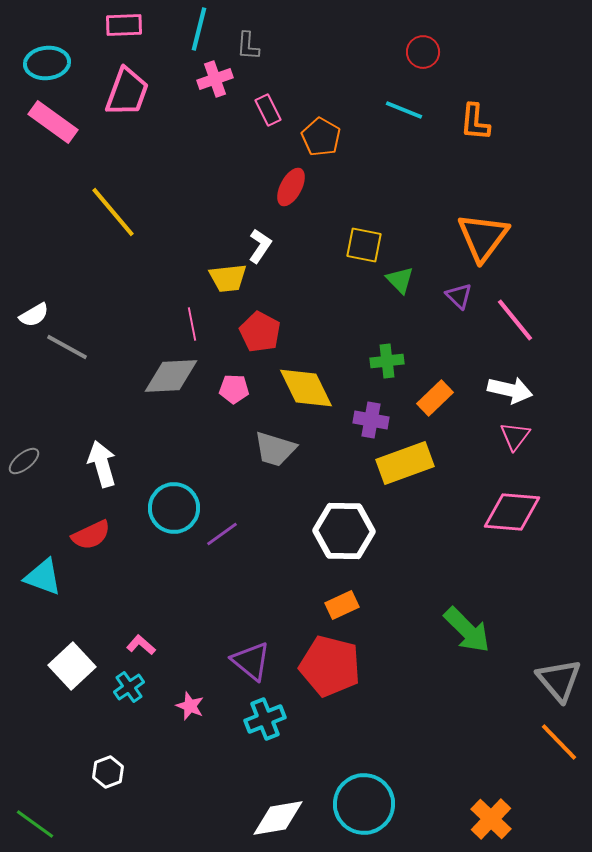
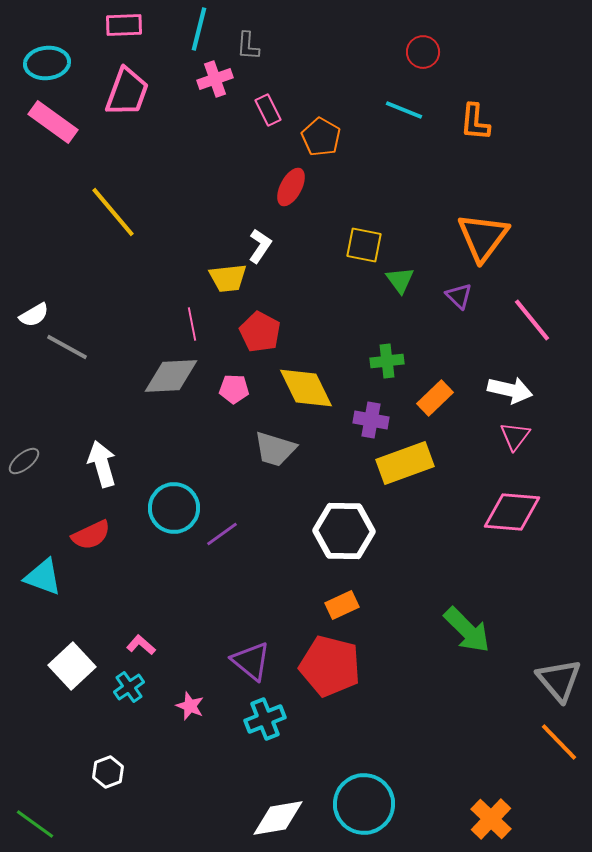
green triangle at (400, 280): rotated 8 degrees clockwise
pink line at (515, 320): moved 17 px right
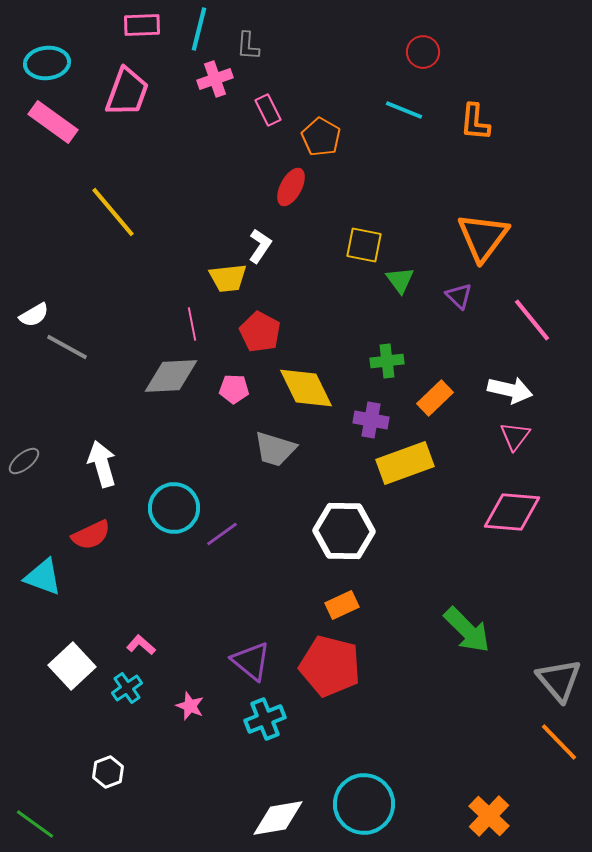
pink rectangle at (124, 25): moved 18 px right
cyan cross at (129, 687): moved 2 px left, 1 px down
orange cross at (491, 819): moved 2 px left, 3 px up
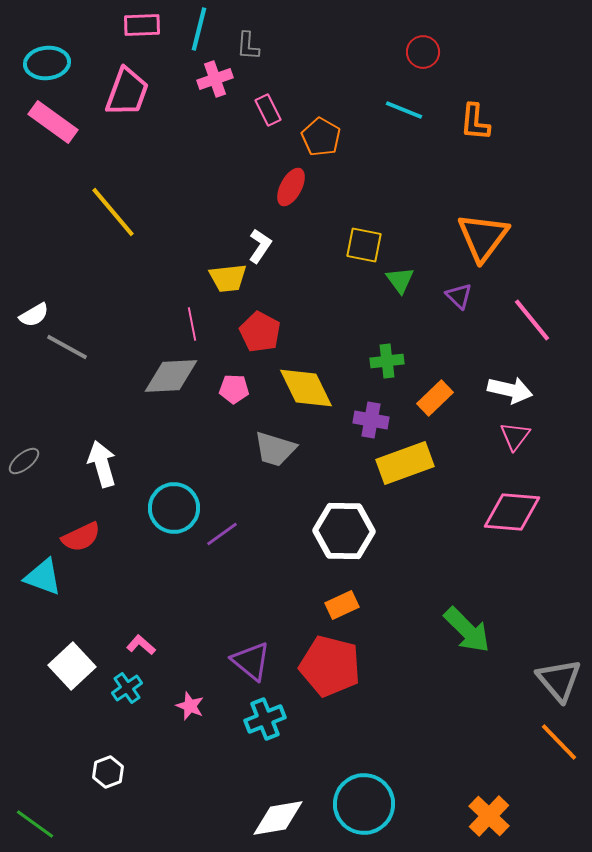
red semicircle at (91, 535): moved 10 px left, 2 px down
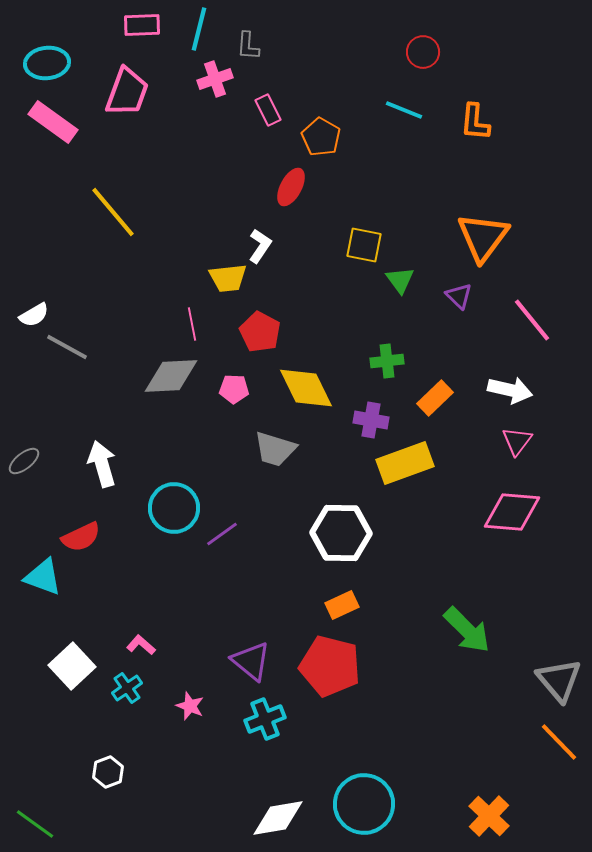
pink triangle at (515, 436): moved 2 px right, 5 px down
white hexagon at (344, 531): moved 3 px left, 2 px down
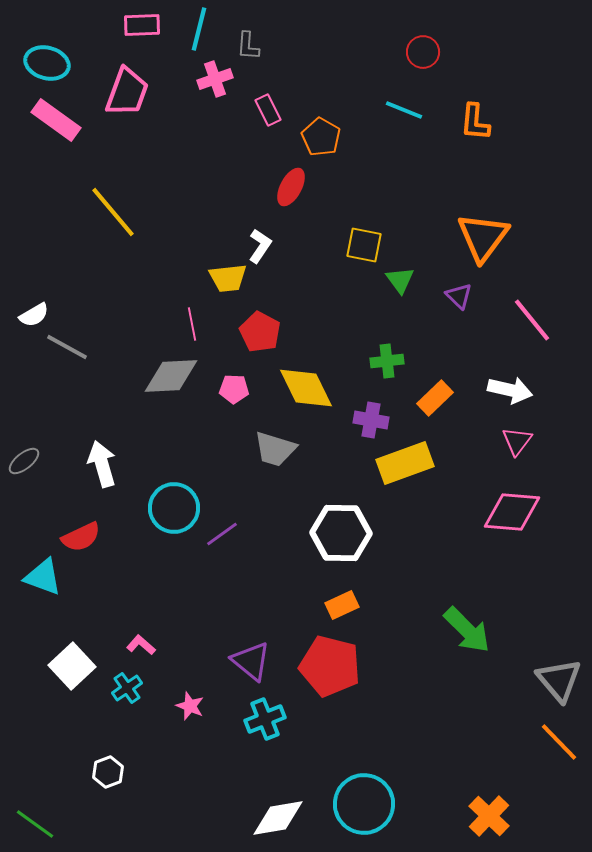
cyan ellipse at (47, 63): rotated 21 degrees clockwise
pink rectangle at (53, 122): moved 3 px right, 2 px up
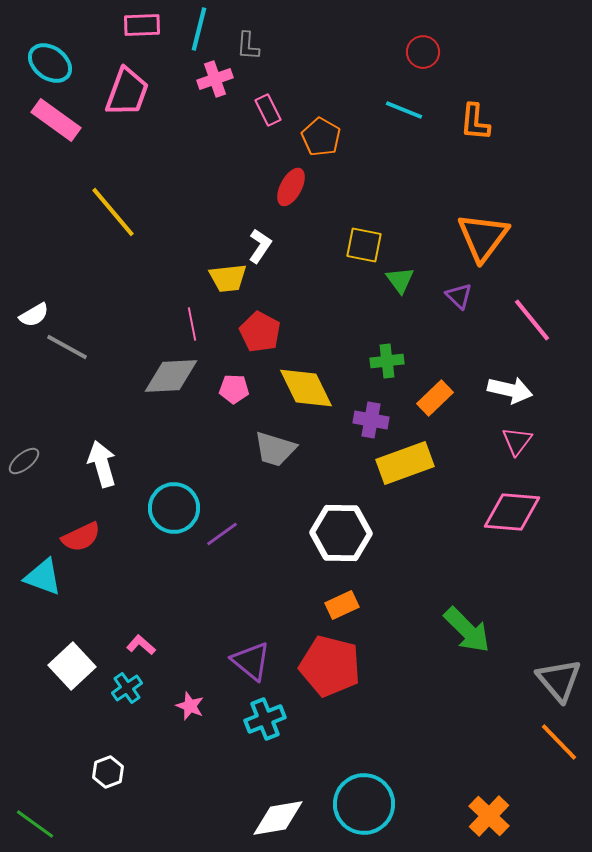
cyan ellipse at (47, 63): moved 3 px right; rotated 21 degrees clockwise
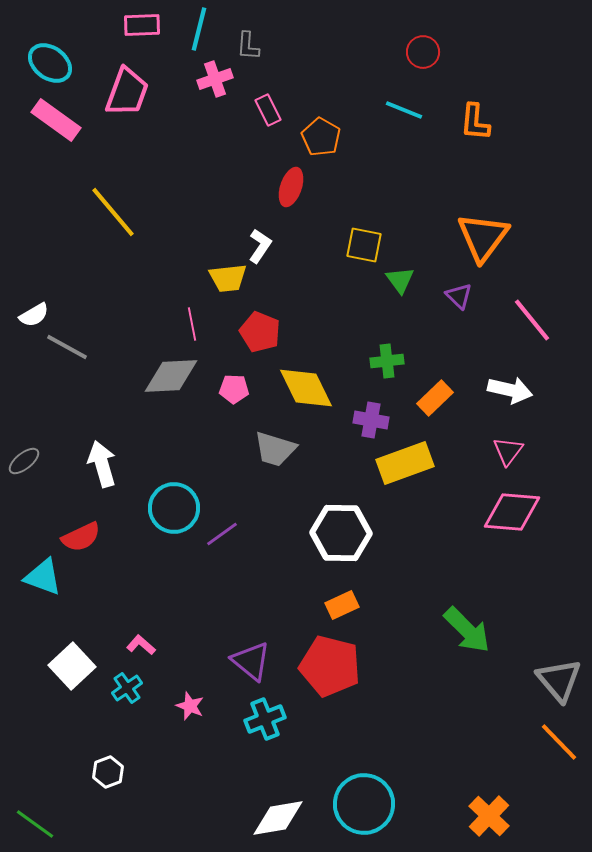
red ellipse at (291, 187): rotated 9 degrees counterclockwise
red pentagon at (260, 332): rotated 6 degrees counterclockwise
pink triangle at (517, 441): moved 9 px left, 10 px down
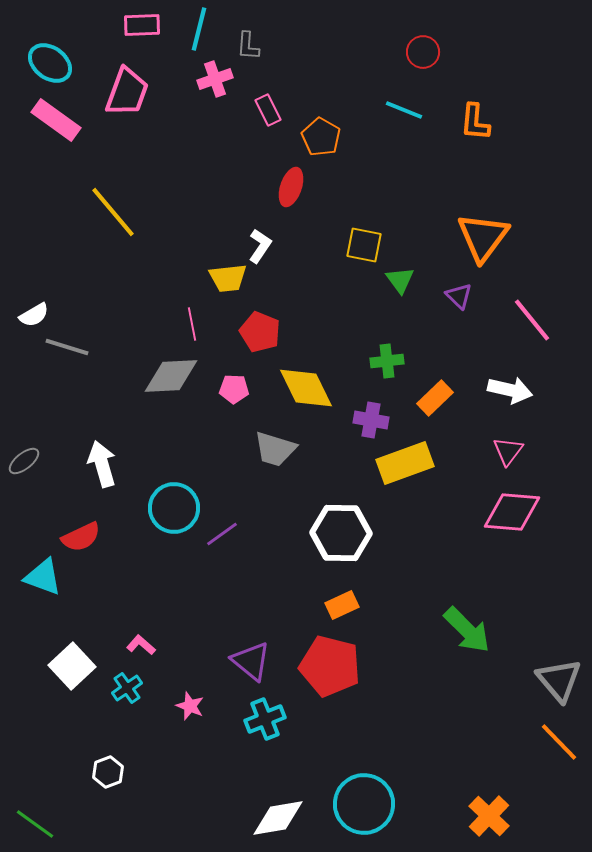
gray line at (67, 347): rotated 12 degrees counterclockwise
